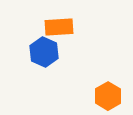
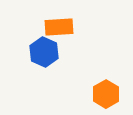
orange hexagon: moved 2 px left, 2 px up
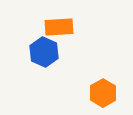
orange hexagon: moved 3 px left, 1 px up
